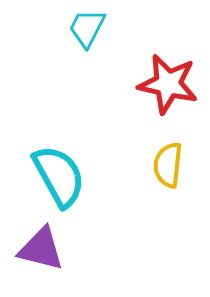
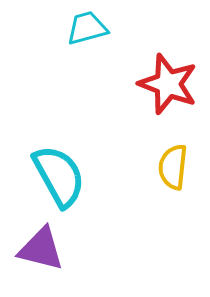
cyan trapezoid: rotated 48 degrees clockwise
red star: rotated 8 degrees clockwise
yellow semicircle: moved 5 px right, 2 px down
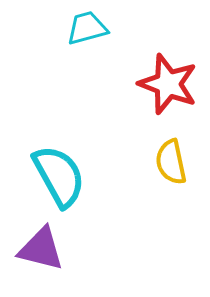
yellow semicircle: moved 2 px left, 5 px up; rotated 18 degrees counterclockwise
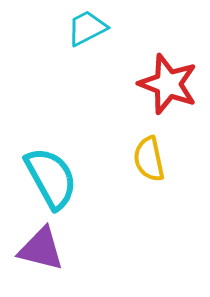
cyan trapezoid: rotated 12 degrees counterclockwise
yellow semicircle: moved 22 px left, 3 px up
cyan semicircle: moved 8 px left, 2 px down
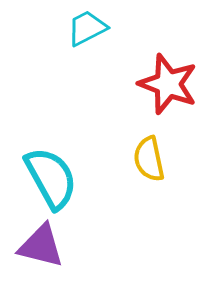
purple triangle: moved 3 px up
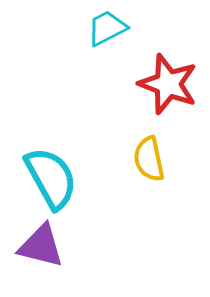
cyan trapezoid: moved 20 px right
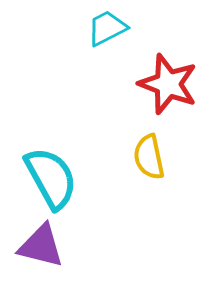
yellow semicircle: moved 2 px up
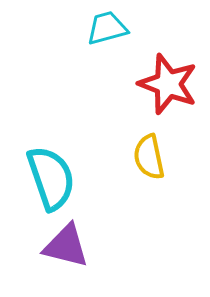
cyan trapezoid: rotated 12 degrees clockwise
cyan semicircle: rotated 10 degrees clockwise
purple triangle: moved 25 px right
